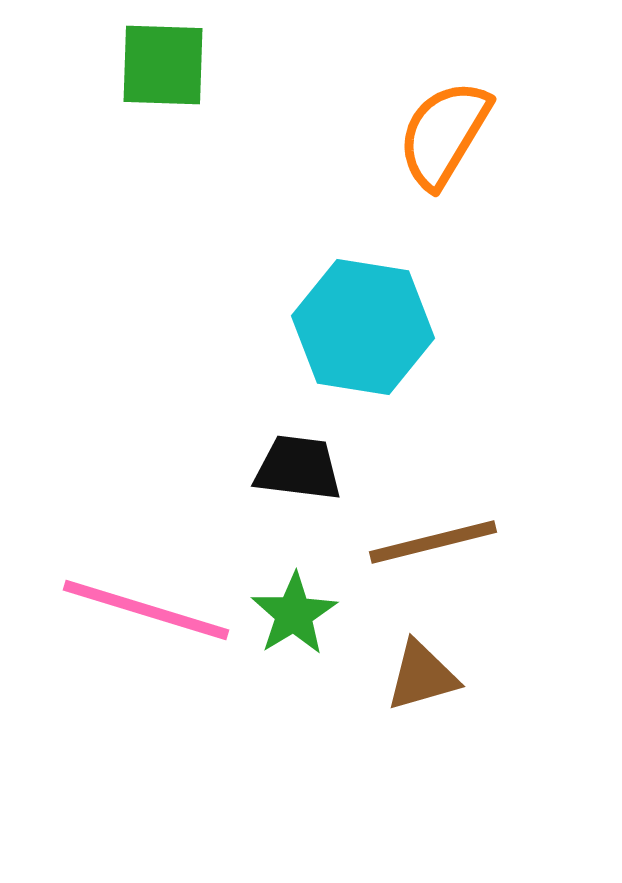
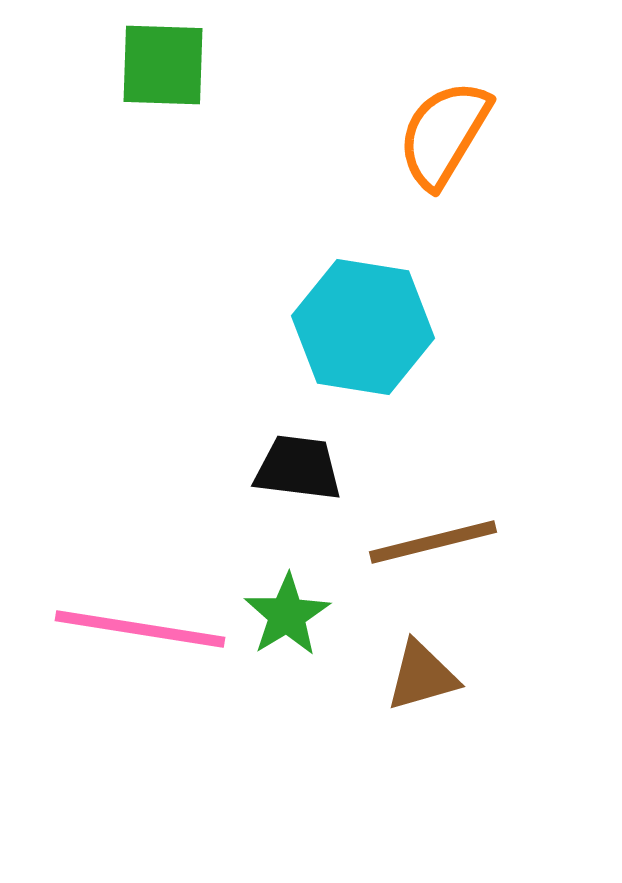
pink line: moved 6 px left, 19 px down; rotated 8 degrees counterclockwise
green star: moved 7 px left, 1 px down
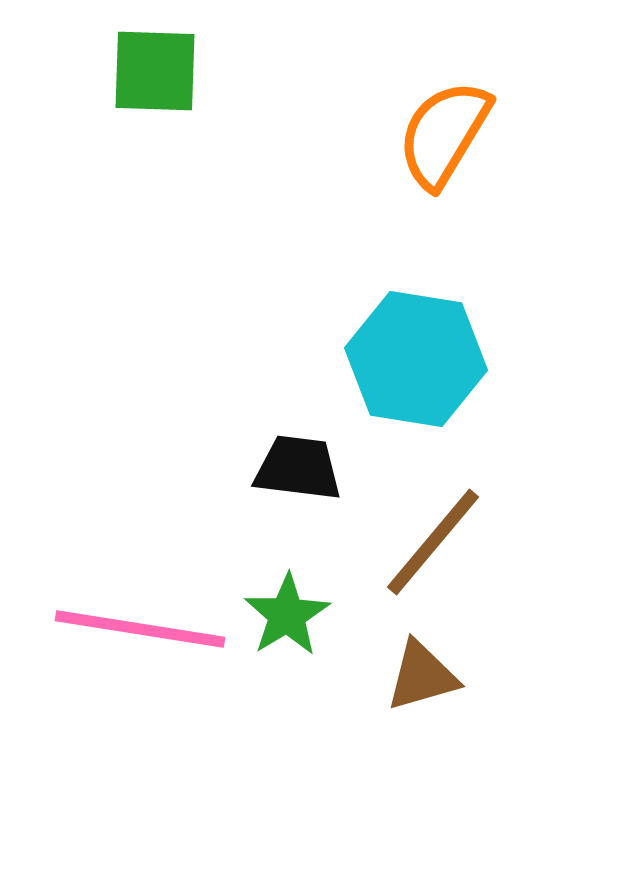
green square: moved 8 px left, 6 px down
cyan hexagon: moved 53 px right, 32 px down
brown line: rotated 36 degrees counterclockwise
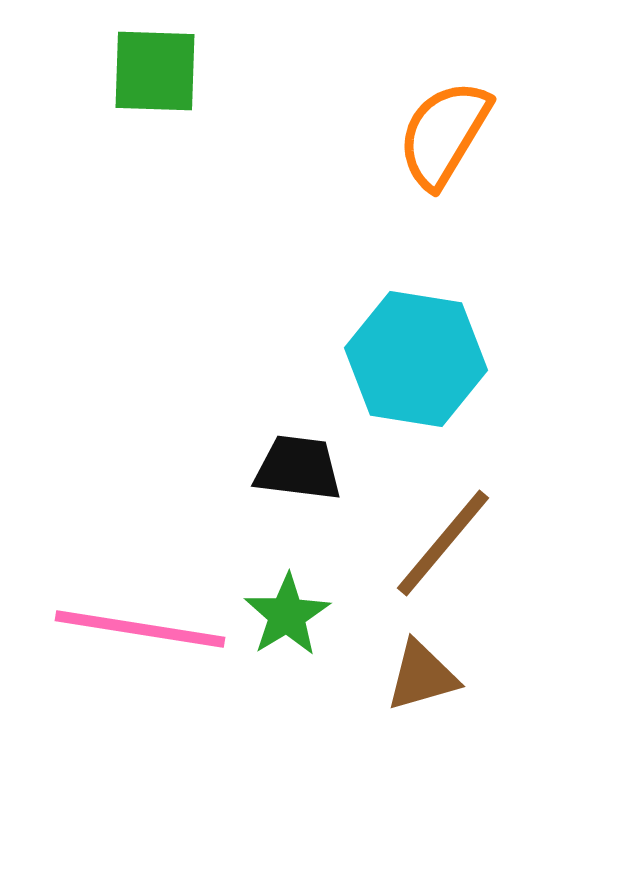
brown line: moved 10 px right, 1 px down
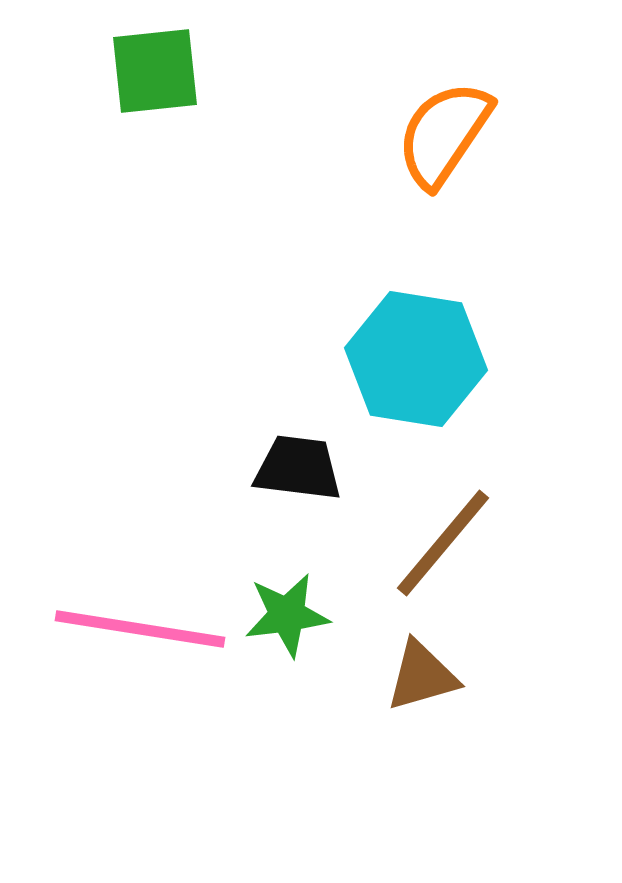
green square: rotated 8 degrees counterclockwise
orange semicircle: rotated 3 degrees clockwise
green star: rotated 24 degrees clockwise
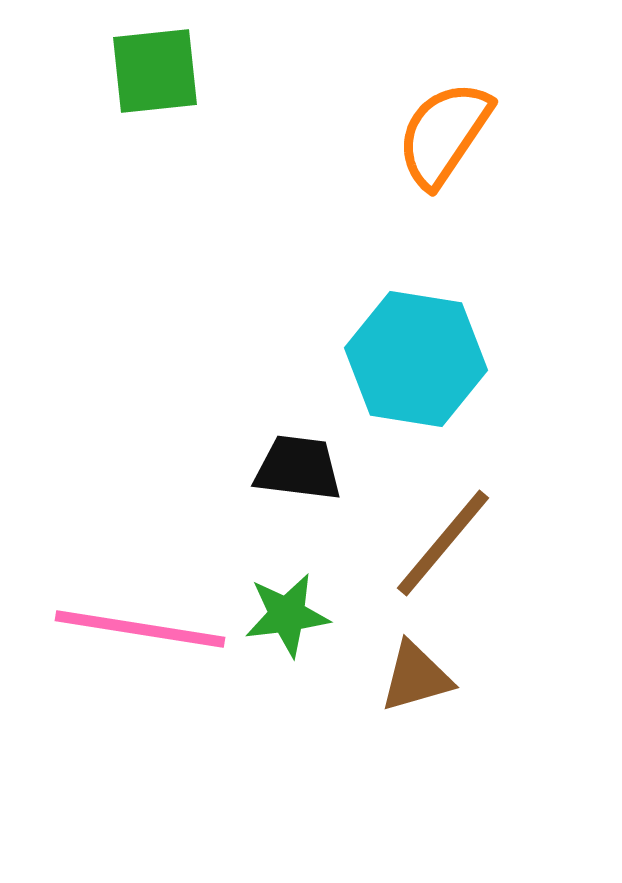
brown triangle: moved 6 px left, 1 px down
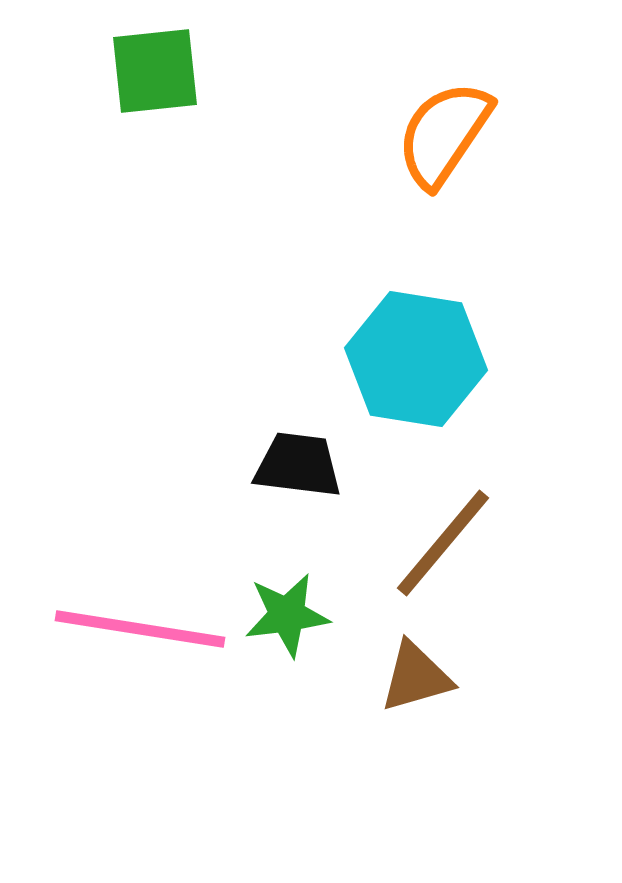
black trapezoid: moved 3 px up
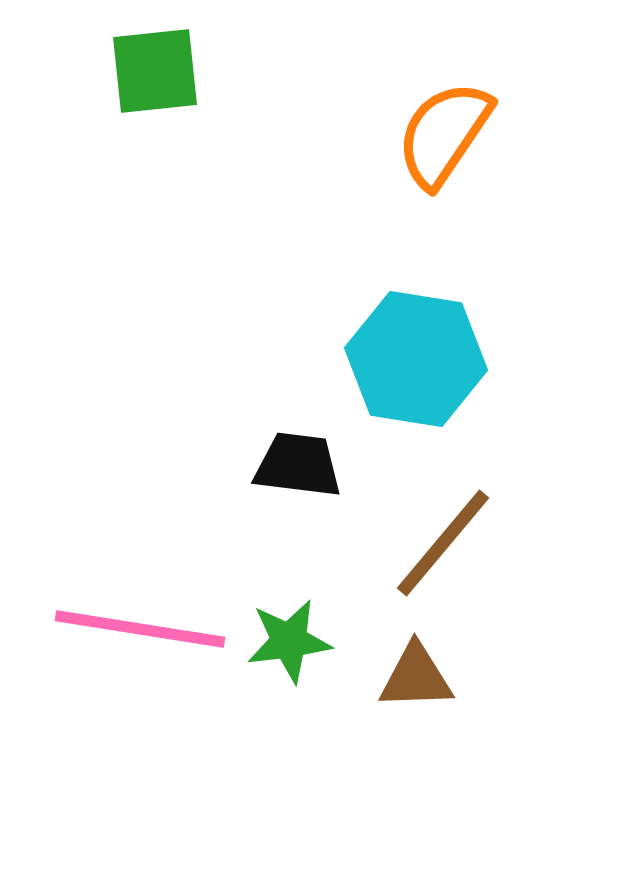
green star: moved 2 px right, 26 px down
brown triangle: rotated 14 degrees clockwise
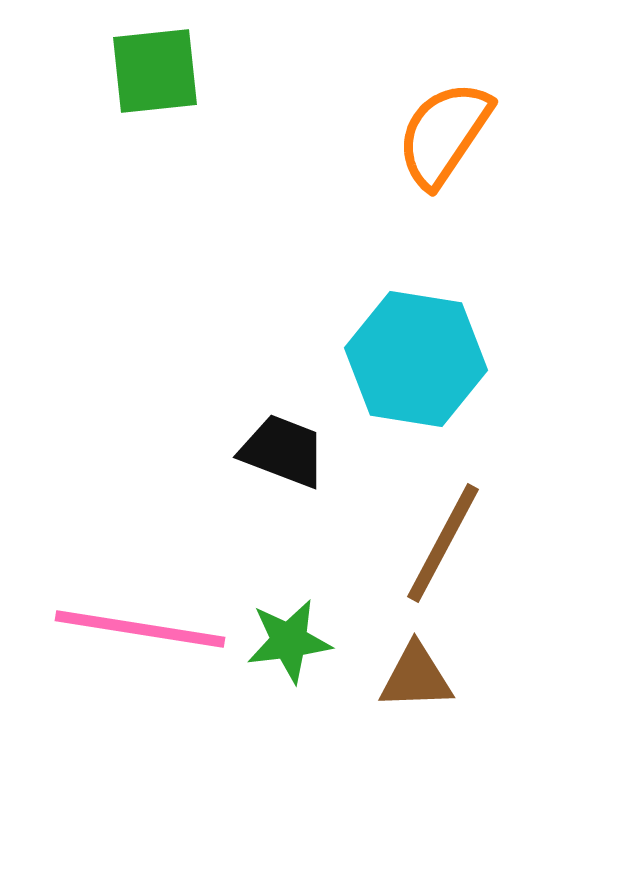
black trapezoid: moved 15 px left, 14 px up; rotated 14 degrees clockwise
brown line: rotated 12 degrees counterclockwise
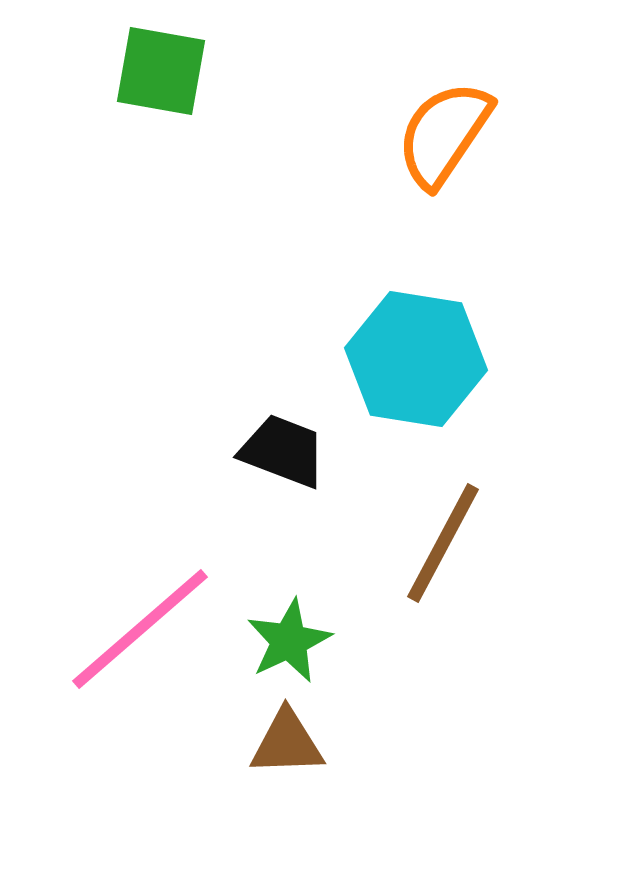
green square: moved 6 px right; rotated 16 degrees clockwise
pink line: rotated 50 degrees counterclockwise
green star: rotated 18 degrees counterclockwise
brown triangle: moved 129 px left, 66 px down
